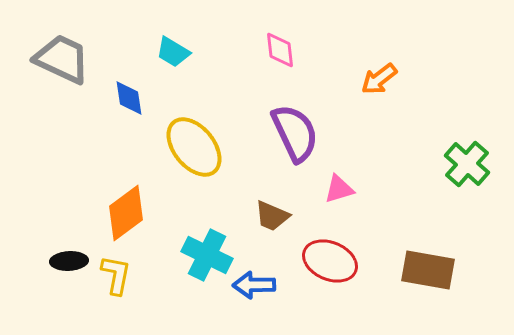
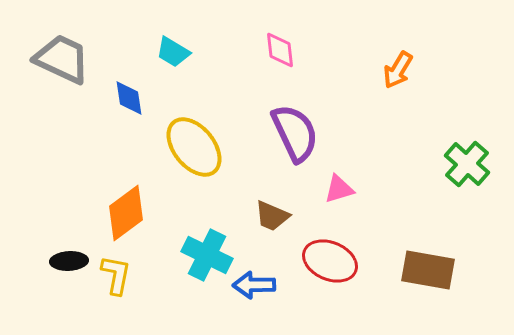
orange arrow: moved 19 px right, 9 px up; rotated 21 degrees counterclockwise
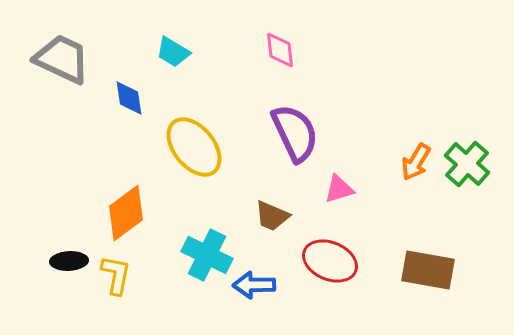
orange arrow: moved 18 px right, 92 px down
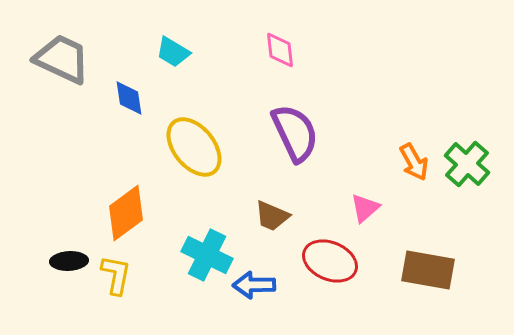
orange arrow: moved 2 px left; rotated 60 degrees counterclockwise
pink triangle: moved 26 px right, 19 px down; rotated 24 degrees counterclockwise
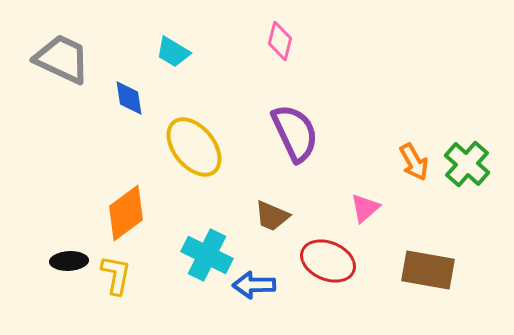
pink diamond: moved 9 px up; rotated 21 degrees clockwise
red ellipse: moved 2 px left
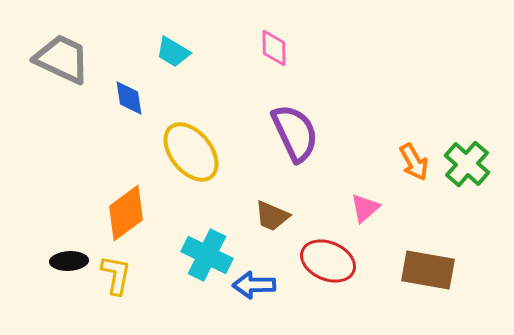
pink diamond: moved 6 px left, 7 px down; rotated 15 degrees counterclockwise
yellow ellipse: moved 3 px left, 5 px down
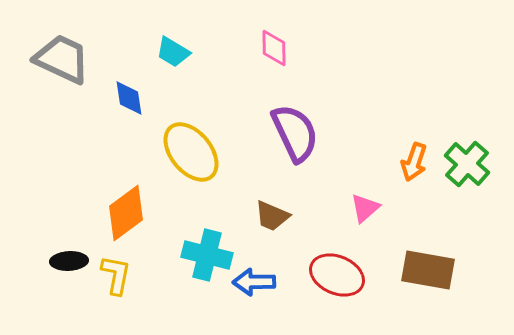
orange arrow: rotated 48 degrees clockwise
cyan cross: rotated 12 degrees counterclockwise
red ellipse: moved 9 px right, 14 px down
blue arrow: moved 3 px up
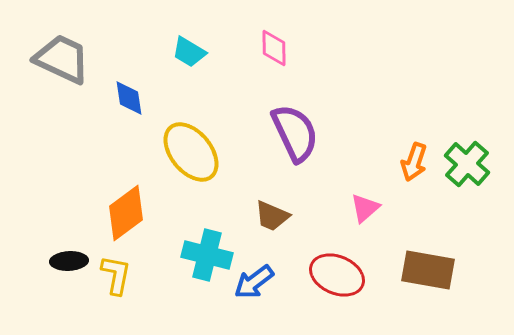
cyan trapezoid: moved 16 px right
blue arrow: rotated 36 degrees counterclockwise
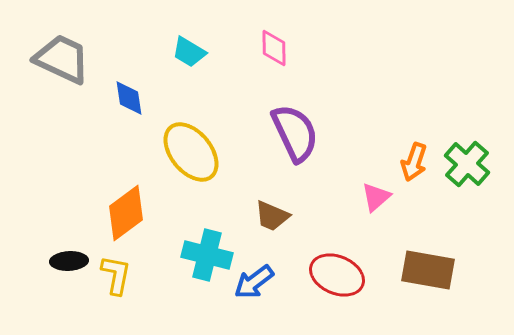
pink triangle: moved 11 px right, 11 px up
